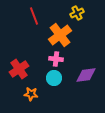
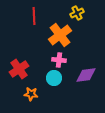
red line: rotated 18 degrees clockwise
pink cross: moved 3 px right, 1 px down
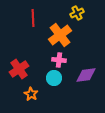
red line: moved 1 px left, 2 px down
orange star: rotated 24 degrees clockwise
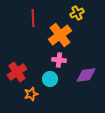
red cross: moved 2 px left, 3 px down
cyan circle: moved 4 px left, 1 px down
orange star: rotated 24 degrees clockwise
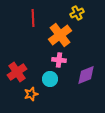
purple diamond: rotated 15 degrees counterclockwise
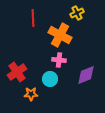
orange cross: rotated 25 degrees counterclockwise
orange star: rotated 16 degrees clockwise
